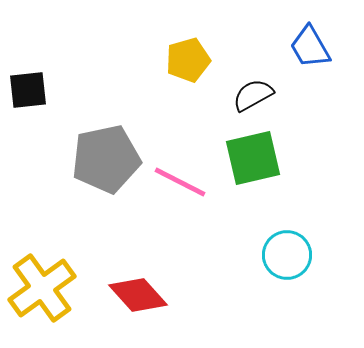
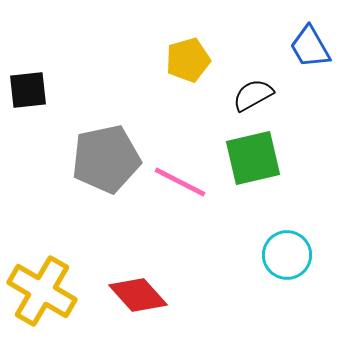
yellow cross: moved 3 px down; rotated 24 degrees counterclockwise
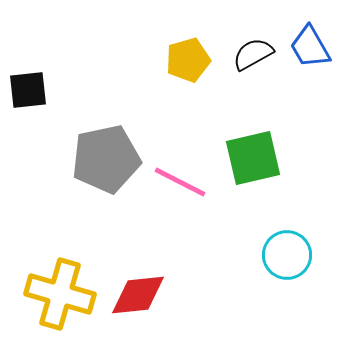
black semicircle: moved 41 px up
yellow cross: moved 18 px right, 3 px down; rotated 14 degrees counterclockwise
red diamond: rotated 54 degrees counterclockwise
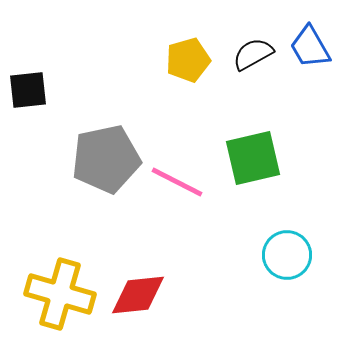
pink line: moved 3 px left
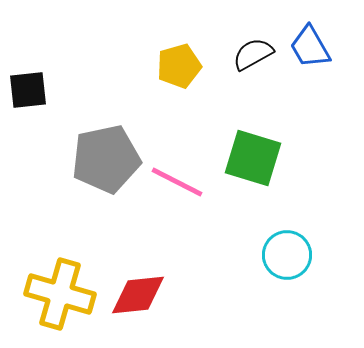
yellow pentagon: moved 9 px left, 6 px down
green square: rotated 30 degrees clockwise
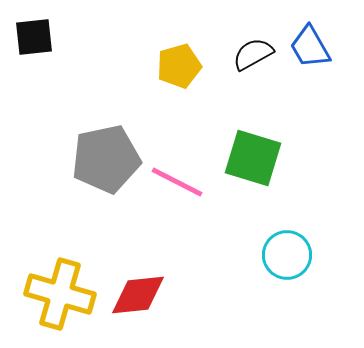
black square: moved 6 px right, 53 px up
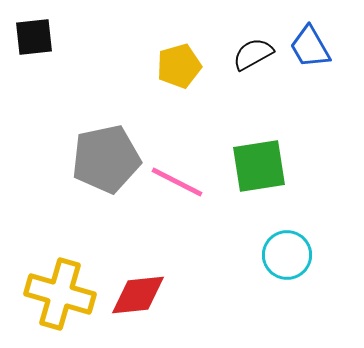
green square: moved 6 px right, 8 px down; rotated 26 degrees counterclockwise
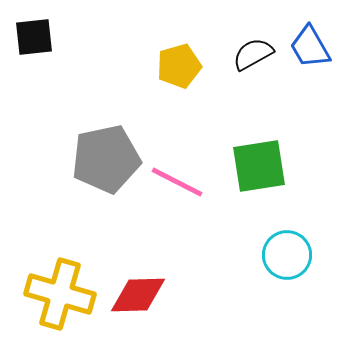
red diamond: rotated 4 degrees clockwise
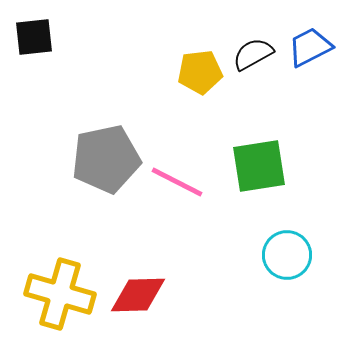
blue trapezoid: rotated 93 degrees clockwise
yellow pentagon: moved 21 px right, 6 px down; rotated 9 degrees clockwise
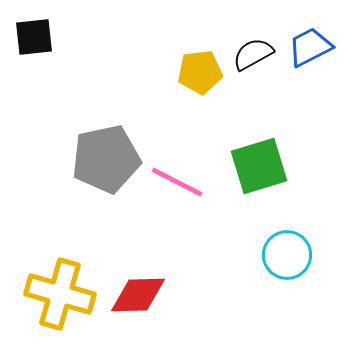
green square: rotated 8 degrees counterclockwise
